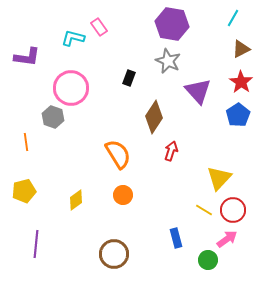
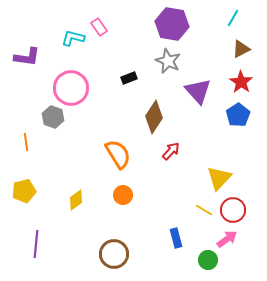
black rectangle: rotated 49 degrees clockwise
red arrow: rotated 24 degrees clockwise
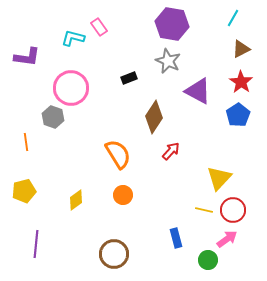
purple triangle: rotated 20 degrees counterclockwise
yellow line: rotated 18 degrees counterclockwise
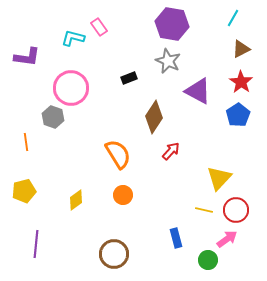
red circle: moved 3 px right
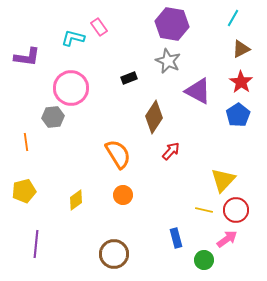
gray hexagon: rotated 25 degrees counterclockwise
yellow triangle: moved 4 px right, 2 px down
green circle: moved 4 px left
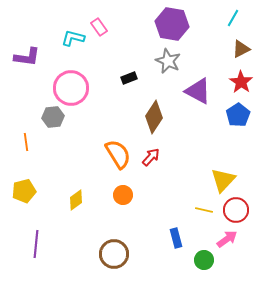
red arrow: moved 20 px left, 6 px down
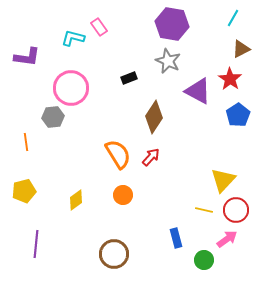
red star: moved 11 px left, 3 px up
